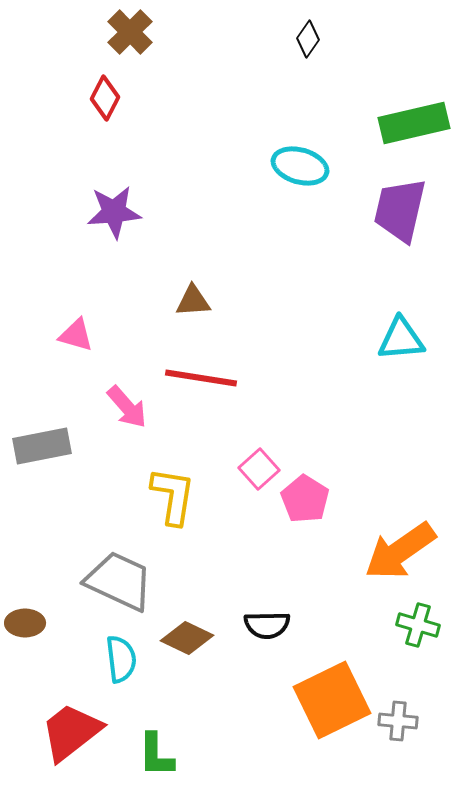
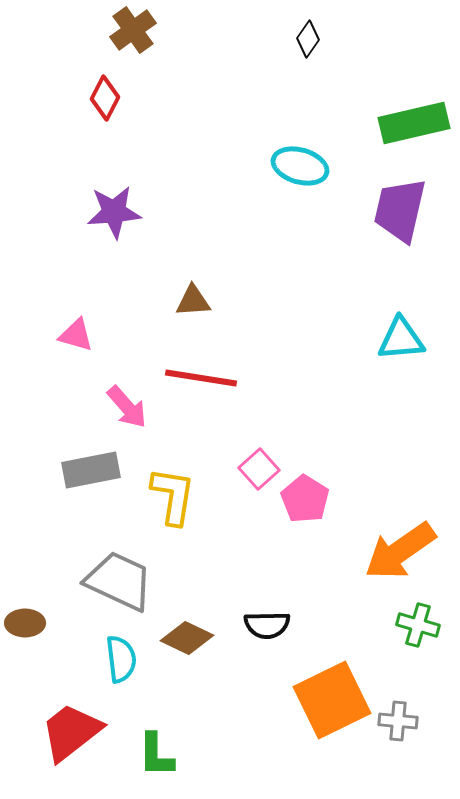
brown cross: moved 3 px right, 2 px up; rotated 9 degrees clockwise
gray rectangle: moved 49 px right, 24 px down
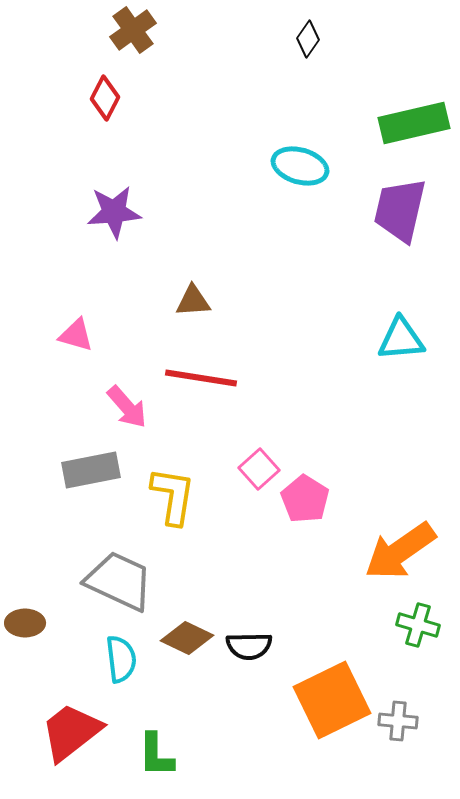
black semicircle: moved 18 px left, 21 px down
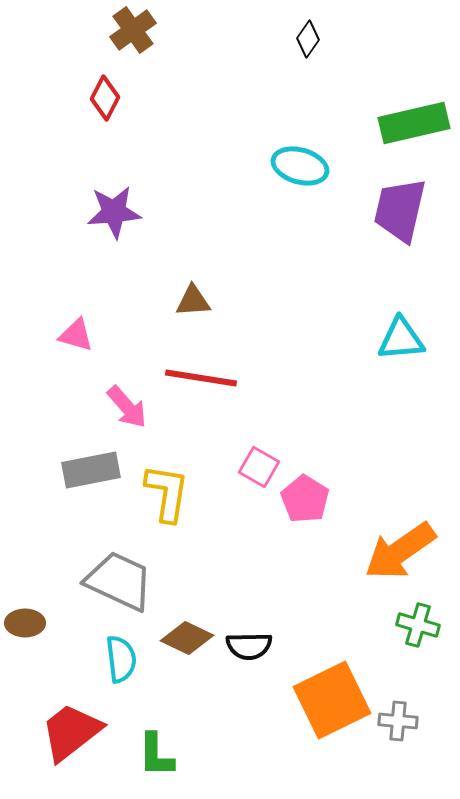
pink square: moved 2 px up; rotated 18 degrees counterclockwise
yellow L-shape: moved 6 px left, 3 px up
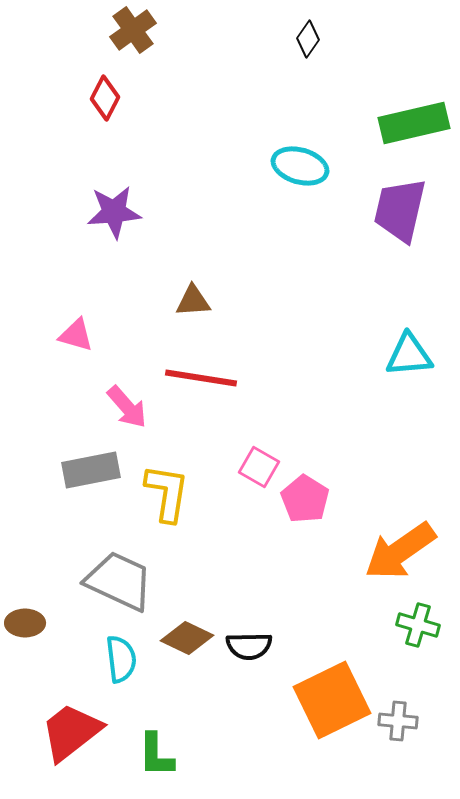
cyan triangle: moved 8 px right, 16 px down
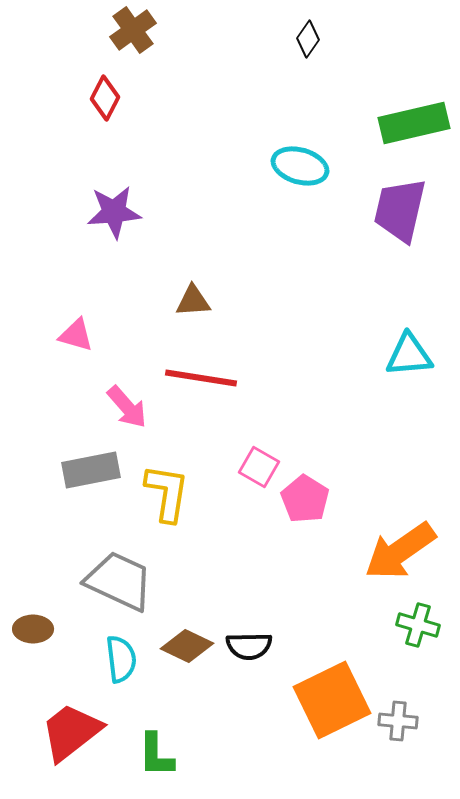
brown ellipse: moved 8 px right, 6 px down
brown diamond: moved 8 px down
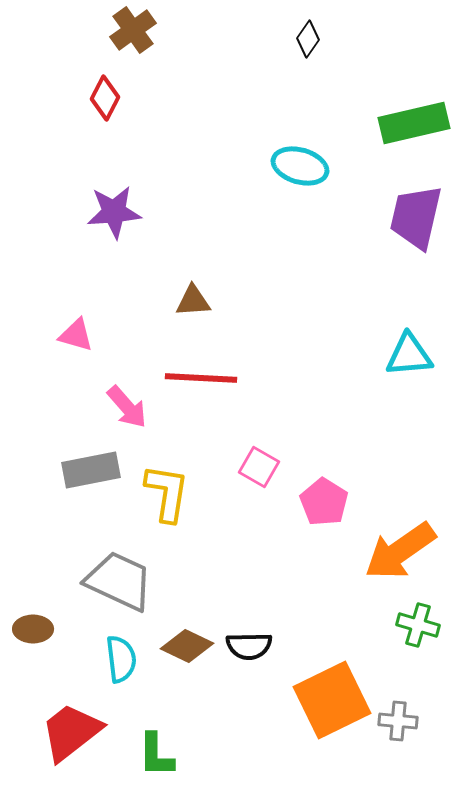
purple trapezoid: moved 16 px right, 7 px down
red line: rotated 6 degrees counterclockwise
pink pentagon: moved 19 px right, 3 px down
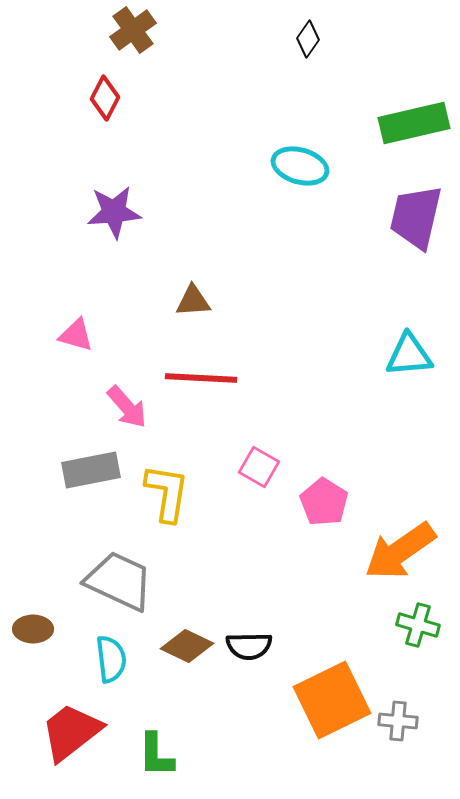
cyan semicircle: moved 10 px left
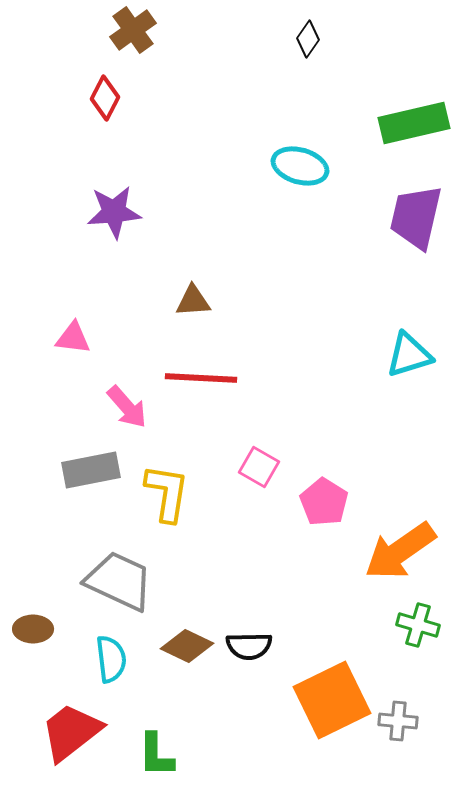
pink triangle: moved 3 px left, 3 px down; rotated 9 degrees counterclockwise
cyan triangle: rotated 12 degrees counterclockwise
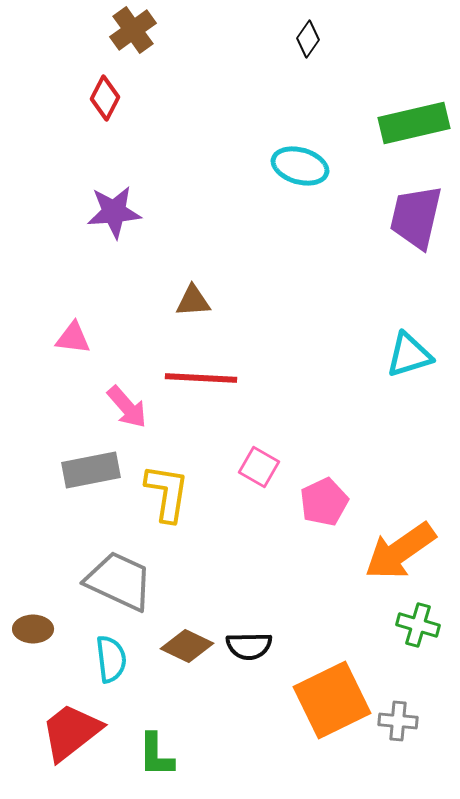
pink pentagon: rotated 15 degrees clockwise
